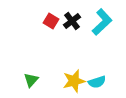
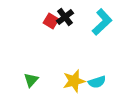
black cross: moved 7 px left, 4 px up
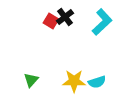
yellow star: rotated 15 degrees clockwise
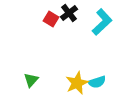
black cross: moved 4 px right, 4 px up
red square: moved 2 px up
yellow star: moved 3 px right, 2 px down; rotated 25 degrees counterclockwise
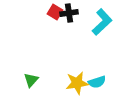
black cross: rotated 30 degrees clockwise
red square: moved 4 px right, 7 px up
yellow star: rotated 15 degrees clockwise
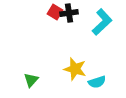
yellow star: moved 2 px left, 14 px up; rotated 25 degrees clockwise
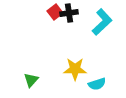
red square: rotated 21 degrees clockwise
yellow star: rotated 15 degrees counterclockwise
cyan semicircle: moved 2 px down
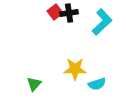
green triangle: moved 3 px right, 4 px down
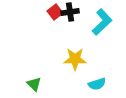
black cross: moved 1 px right, 1 px up
yellow star: moved 10 px up
green triangle: rotated 28 degrees counterclockwise
